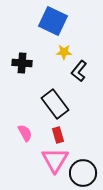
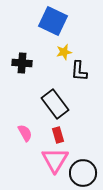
yellow star: rotated 14 degrees counterclockwise
black L-shape: rotated 35 degrees counterclockwise
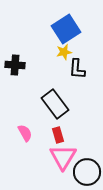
blue square: moved 13 px right, 8 px down; rotated 32 degrees clockwise
black cross: moved 7 px left, 2 px down
black L-shape: moved 2 px left, 2 px up
pink triangle: moved 8 px right, 3 px up
black circle: moved 4 px right, 1 px up
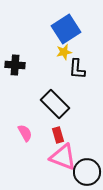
black rectangle: rotated 8 degrees counterclockwise
pink triangle: rotated 40 degrees counterclockwise
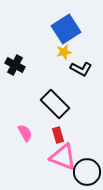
black cross: rotated 24 degrees clockwise
black L-shape: moved 4 px right; rotated 65 degrees counterclockwise
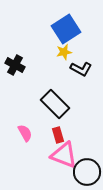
pink triangle: moved 1 px right, 2 px up
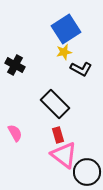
pink semicircle: moved 10 px left
pink triangle: rotated 16 degrees clockwise
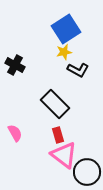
black L-shape: moved 3 px left, 1 px down
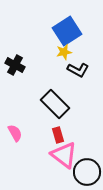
blue square: moved 1 px right, 2 px down
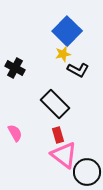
blue square: rotated 12 degrees counterclockwise
yellow star: moved 1 px left, 2 px down
black cross: moved 3 px down
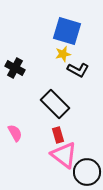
blue square: rotated 28 degrees counterclockwise
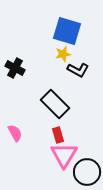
pink triangle: rotated 24 degrees clockwise
